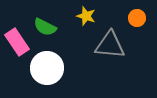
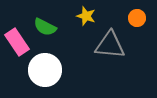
white circle: moved 2 px left, 2 px down
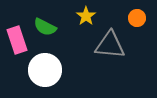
yellow star: rotated 18 degrees clockwise
pink rectangle: moved 2 px up; rotated 16 degrees clockwise
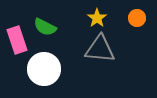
yellow star: moved 11 px right, 2 px down
gray triangle: moved 10 px left, 4 px down
white circle: moved 1 px left, 1 px up
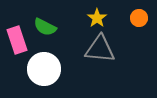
orange circle: moved 2 px right
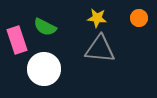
yellow star: rotated 30 degrees counterclockwise
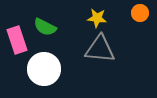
orange circle: moved 1 px right, 5 px up
